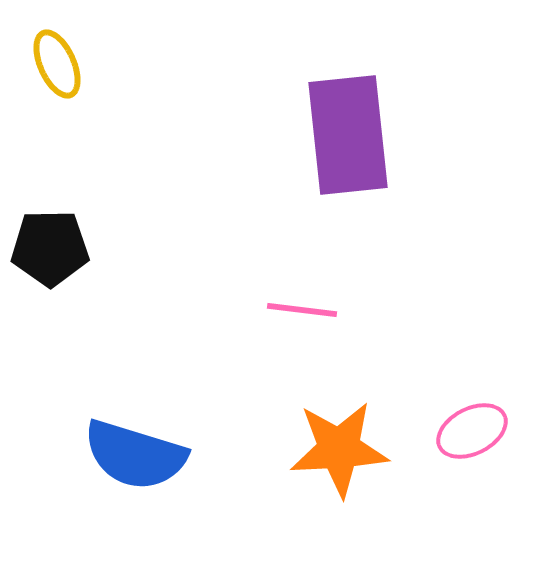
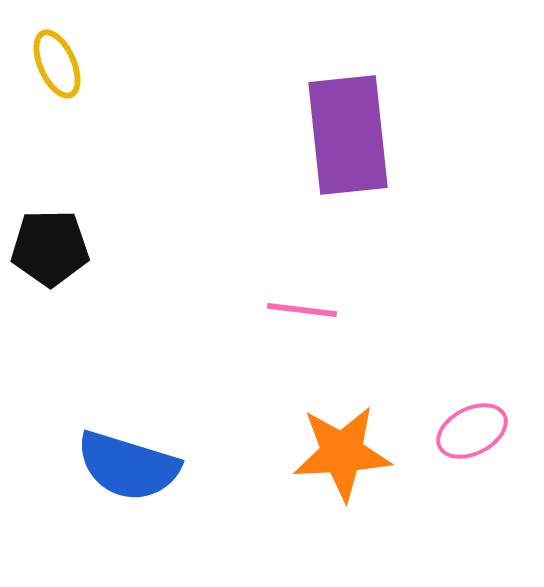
orange star: moved 3 px right, 4 px down
blue semicircle: moved 7 px left, 11 px down
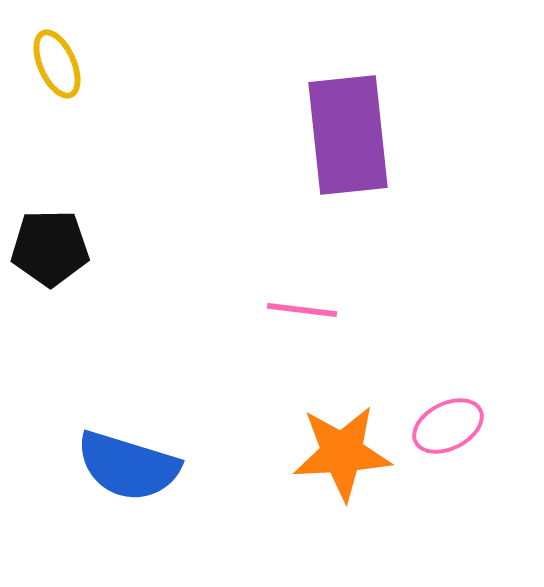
pink ellipse: moved 24 px left, 5 px up
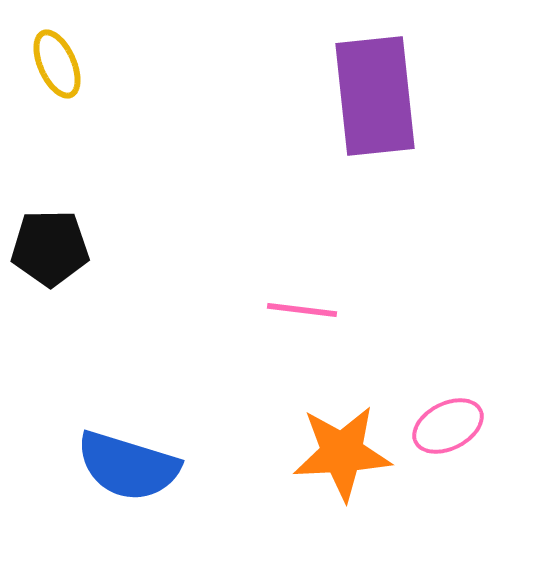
purple rectangle: moved 27 px right, 39 px up
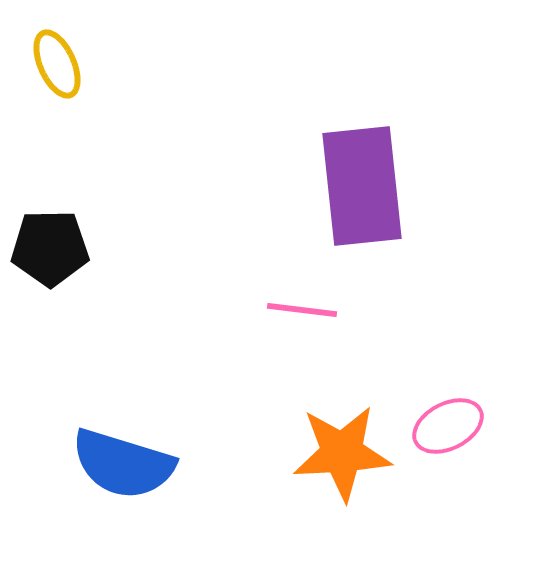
purple rectangle: moved 13 px left, 90 px down
blue semicircle: moved 5 px left, 2 px up
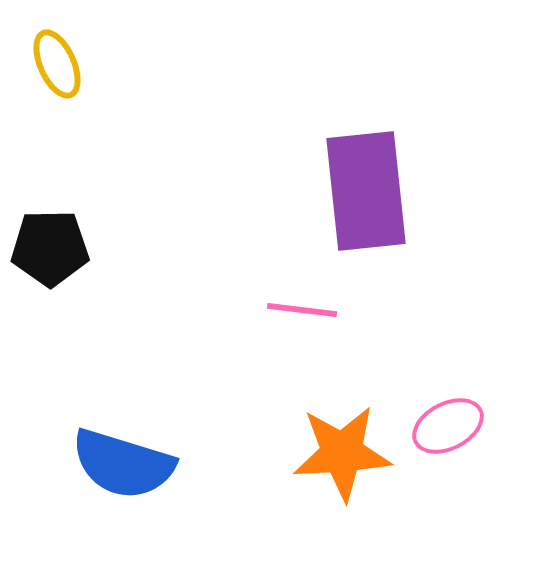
purple rectangle: moved 4 px right, 5 px down
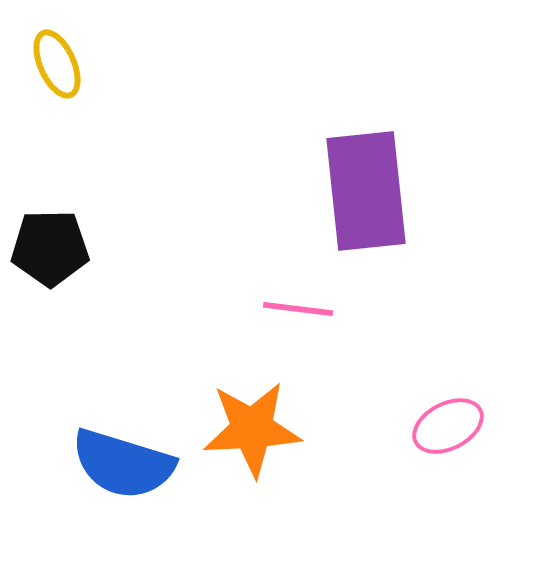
pink line: moved 4 px left, 1 px up
orange star: moved 90 px left, 24 px up
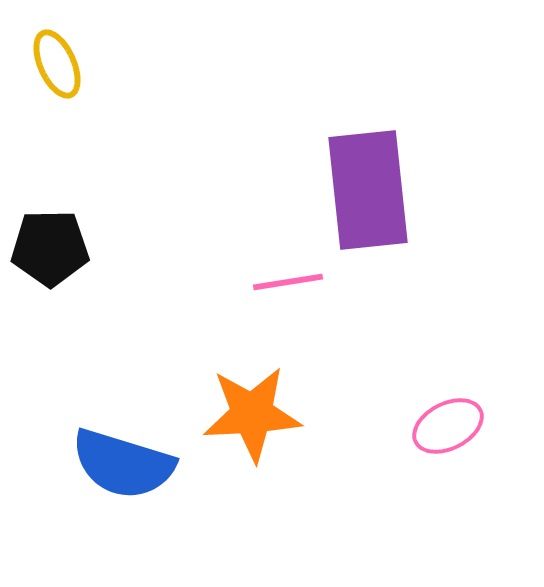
purple rectangle: moved 2 px right, 1 px up
pink line: moved 10 px left, 27 px up; rotated 16 degrees counterclockwise
orange star: moved 15 px up
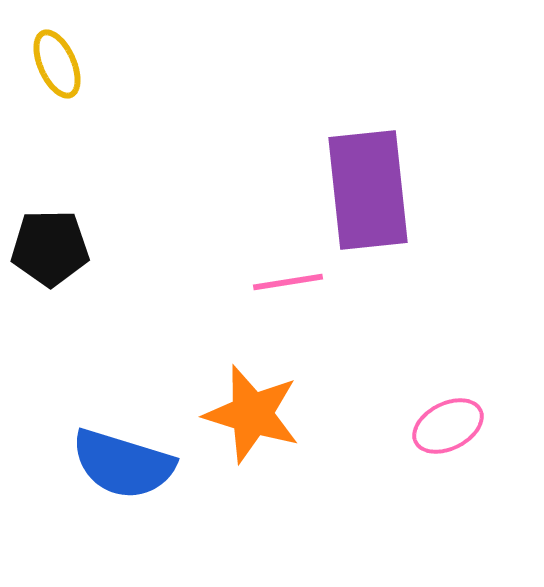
orange star: rotated 20 degrees clockwise
